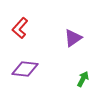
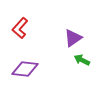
green arrow: moved 1 px left, 19 px up; rotated 91 degrees counterclockwise
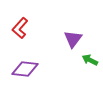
purple triangle: moved 1 px down; rotated 18 degrees counterclockwise
green arrow: moved 8 px right
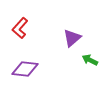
purple triangle: moved 1 px left, 1 px up; rotated 12 degrees clockwise
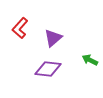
purple triangle: moved 19 px left
purple diamond: moved 23 px right
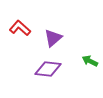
red L-shape: rotated 90 degrees clockwise
green arrow: moved 1 px down
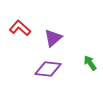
green arrow: moved 2 px down; rotated 28 degrees clockwise
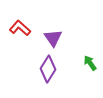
purple triangle: rotated 24 degrees counterclockwise
purple diamond: rotated 64 degrees counterclockwise
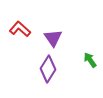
red L-shape: moved 1 px down
green arrow: moved 3 px up
